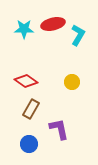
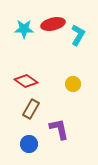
yellow circle: moved 1 px right, 2 px down
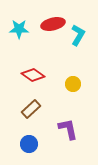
cyan star: moved 5 px left
red diamond: moved 7 px right, 6 px up
brown rectangle: rotated 18 degrees clockwise
purple L-shape: moved 9 px right
